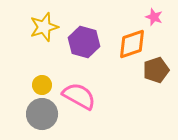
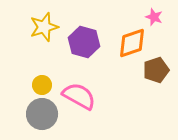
orange diamond: moved 1 px up
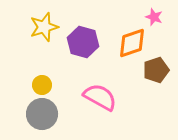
purple hexagon: moved 1 px left
pink semicircle: moved 21 px right, 1 px down
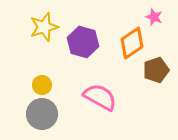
orange diamond: rotated 16 degrees counterclockwise
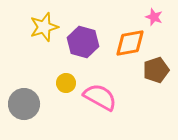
orange diamond: moved 2 px left; rotated 24 degrees clockwise
yellow circle: moved 24 px right, 2 px up
gray circle: moved 18 px left, 10 px up
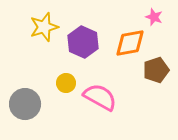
purple hexagon: rotated 8 degrees clockwise
gray circle: moved 1 px right
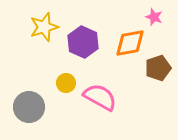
brown pentagon: moved 2 px right, 2 px up
gray circle: moved 4 px right, 3 px down
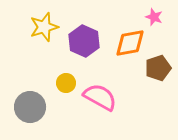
purple hexagon: moved 1 px right, 1 px up
gray circle: moved 1 px right
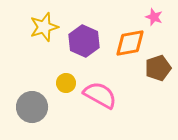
pink semicircle: moved 2 px up
gray circle: moved 2 px right
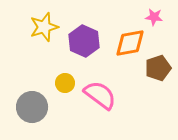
pink star: rotated 12 degrees counterclockwise
yellow circle: moved 1 px left
pink semicircle: rotated 8 degrees clockwise
